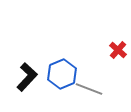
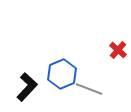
black L-shape: moved 10 px down
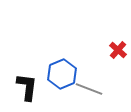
black L-shape: rotated 36 degrees counterclockwise
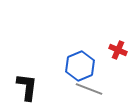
red cross: rotated 18 degrees counterclockwise
blue hexagon: moved 18 px right, 8 px up
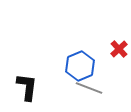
red cross: moved 1 px right, 1 px up; rotated 24 degrees clockwise
gray line: moved 1 px up
